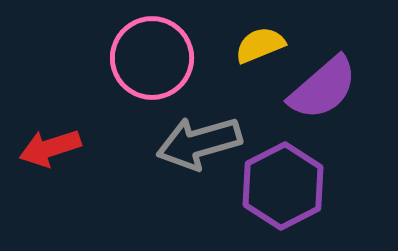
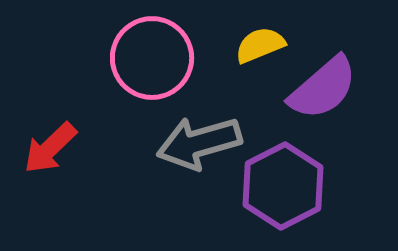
red arrow: rotated 26 degrees counterclockwise
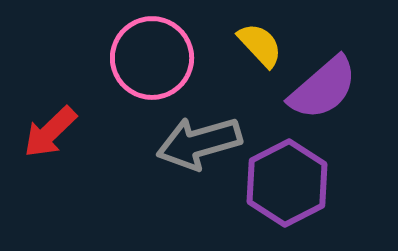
yellow semicircle: rotated 69 degrees clockwise
red arrow: moved 16 px up
purple hexagon: moved 4 px right, 3 px up
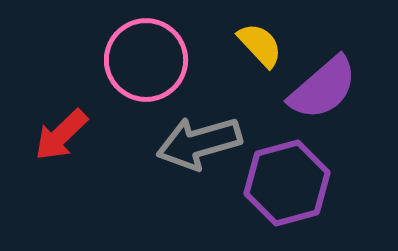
pink circle: moved 6 px left, 2 px down
red arrow: moved 11 px right, 3 px down
purple hexagon: rotated 12 degrees clockwise
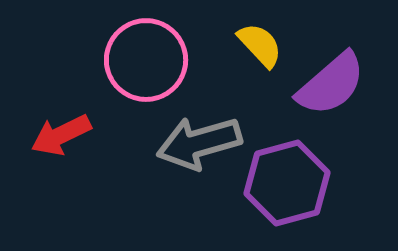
purple semicircle: moved 8 px right, 4 px up
red arrow: rotated 18 degrees clockwise
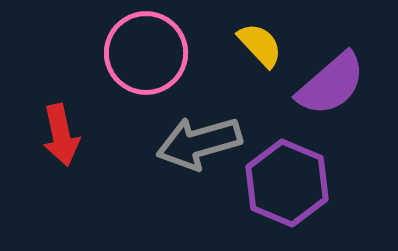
pink circle: moved 7 px up
red arrow: rotated 76 degrees counterclockwise
purple hexagon: rotated 22 degrees counterclockwise
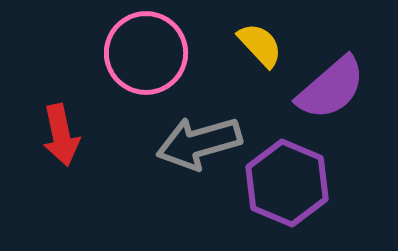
purple semicircle: moved 4 px down
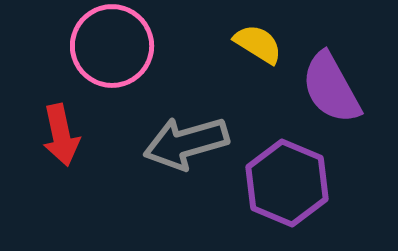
yellow semicircle: moved 2 px left, 1 px up; rotated 15 degrees counterclockwise
pink circle: moved 34 px left, 7 px up
purple semicircle: rotated 102 degrees clockwise
gray arrow: moved 13 px left
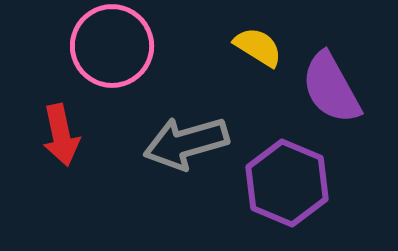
yellow semicircle: moved 3 px down
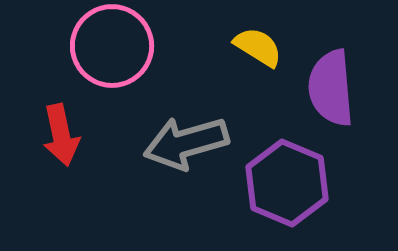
purple semicircle: rotated 24 degrees clockwise
